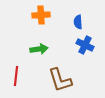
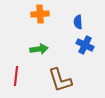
orange cross: moved 1 px left, 1 px up
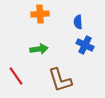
red line: rotated 42 degrees counterclockwise
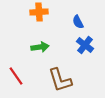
orange cross: moved 1 px left, 2 px up
blue semicircle: rotated 24 degrees counterclockwise
blue cross: rotated 12 degrees clockwise
green arrow: moved 1 px right, 2 px up
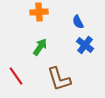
green arrow: rotated 48 degrees counterclockwise
brown L-shape: moved 1 px left, 1 px up
